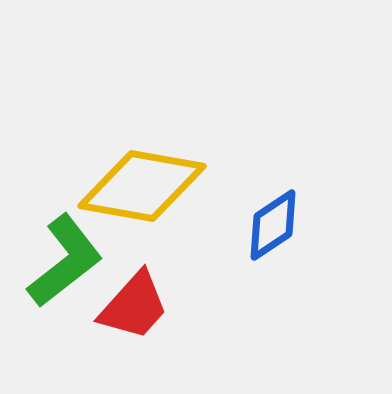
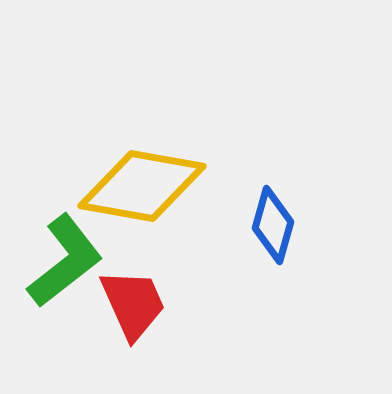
blue diamond: rotated 40 degrees counterclockwise
red trapezoid: moved 1 px left, 2 px up; rotated 66 degrees counterclockwise
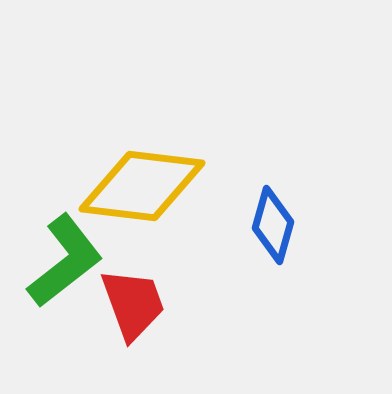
yellow diamond: rotated 3 degrees counterclockwise
red trapezoid: rotated 4 degrees clockwise
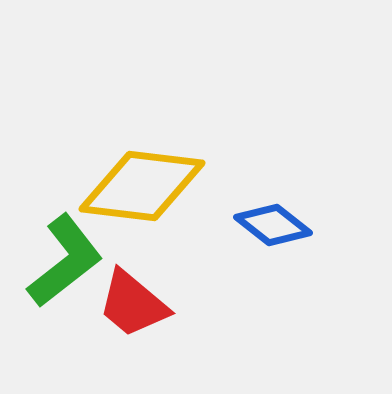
blue diamond: rotated 68 degrees counterclockwise
red trapezoid: rotated 150 degrees clockwise
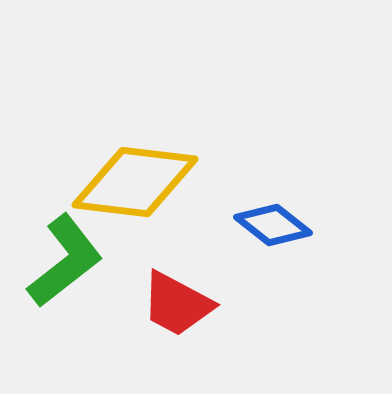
yellow diamond: moved 7 px left, 4 px up
red trapezoid: moved 44 px right; rotated 12 degrees counterclockwise
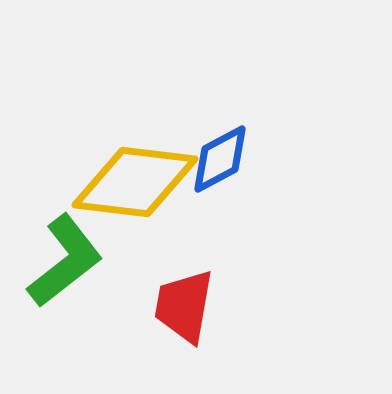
blue diamond: moved 53 px left, 66 px up; rotated 66 degrees counterclockwise
red trapezoid: moved 7 px right, 2 px down; rotated 72 degrees clockwise
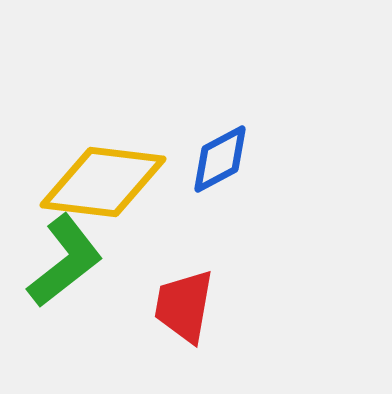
yellow diamond: moved 32 px left
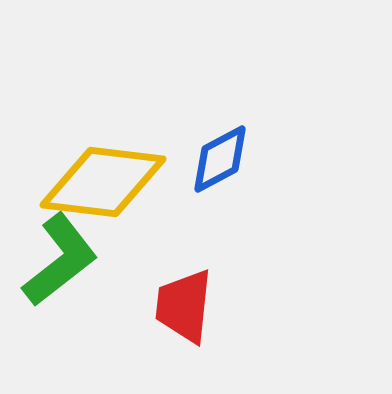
green L-shape: moved 5 px left, 1 px up
red trapezoid: rotated 4 degrees counterclockwise
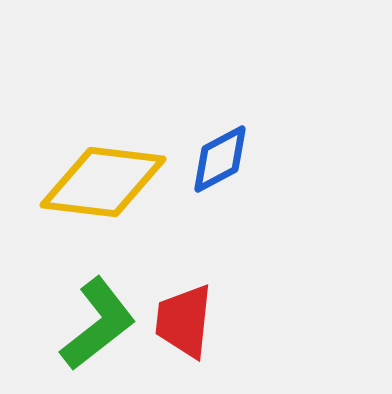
green L-shape: moved 38 px right, 64 px down
red trapezoid: moved 15 px down
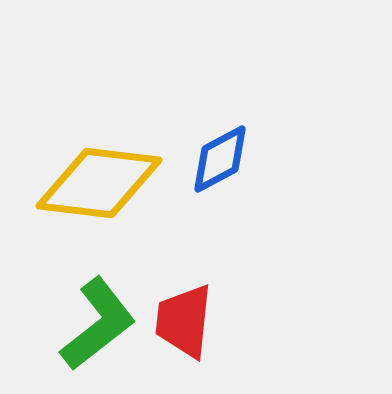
yellow diamond: moved 4 px left, 1 px down
